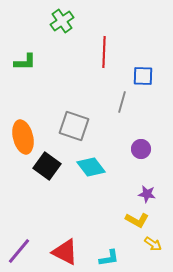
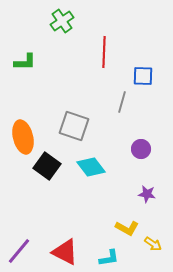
yellow L-shape: moved 10 px left, 8 px down
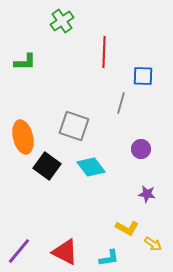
gray line: moved 1 px left, 1 px down
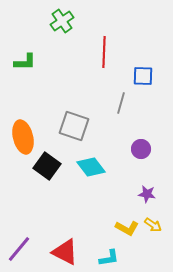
yellow arrow: moved 19 px up
purple line: moved 2 px up
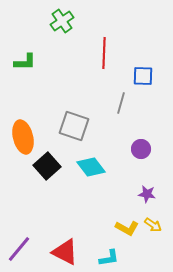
red line: moved 1 px down
black square: rotated 12 degrees clockwise
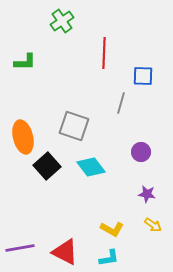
purple circle: moved 3 px down
yellow L-shape: moved 15 px left, 1 px down
purple line: moved 1 px right, 1 px up; rotated 40 degrees clockwise
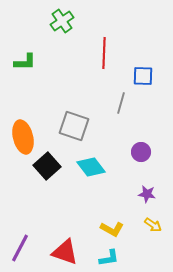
purple line: rotated 52 degrees counterclockwise
red triangle: rotated 8 degrees counterclockwise
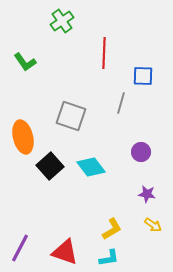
green L-shape: rotated 55 degrees clockwise
gray square: moved 3 px left, 10 px up
black square: moved 3 px right
yellow L-shape: rotated 60 degrees counterclockwise
